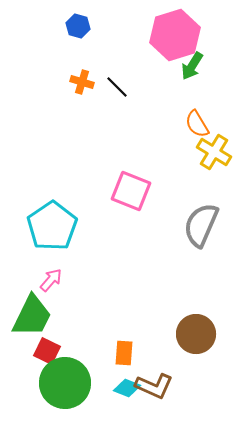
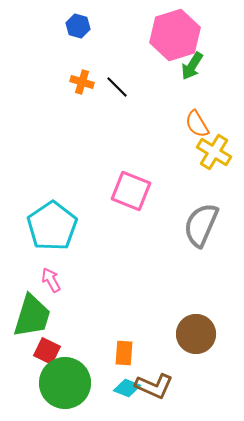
pink arrow: rotated 70 degrees counterclockwise
green trapezoid: rotated 9 degrees counterclockwise
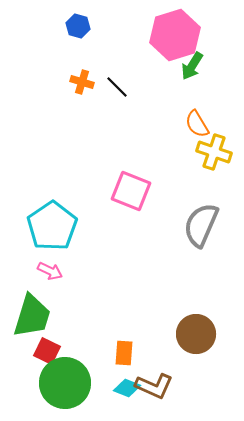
yellow cross: rotated 12 degrees counterclockwise
pink arrow: moved 1 px left, 9 px up; rotated 145 degrees clockwise
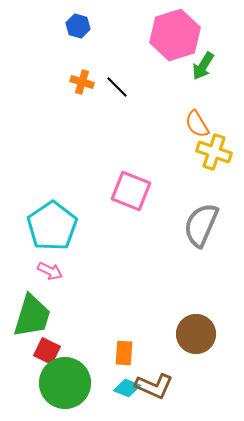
green arrow: moved 11 px right
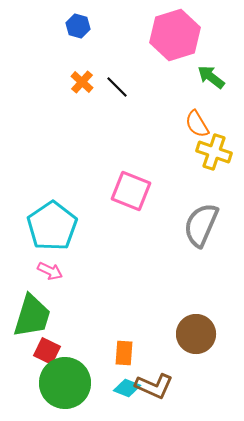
green arrow: moved 8 px right, 11 px down; rotated 96 degrees clockwise
orange cross: rotated 25 degrees clockwise
